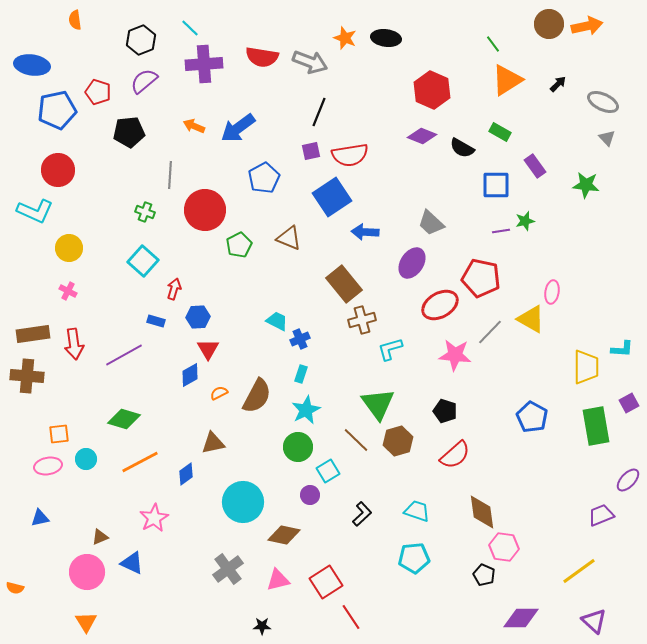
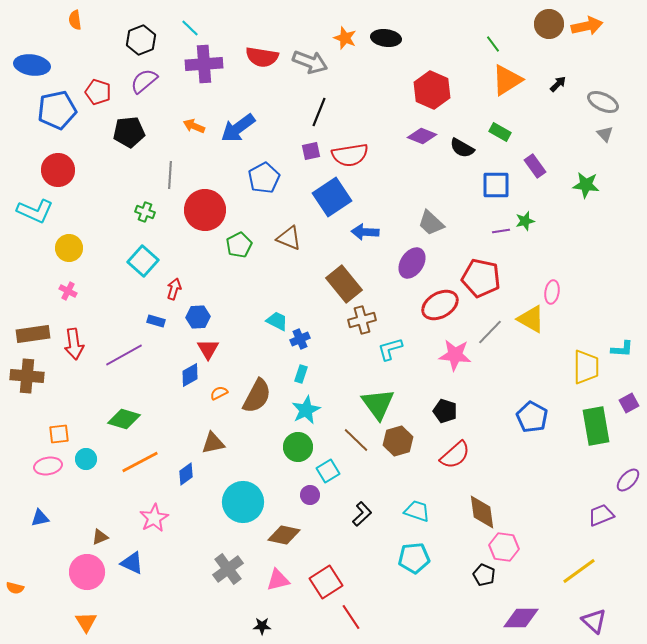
gray triangle at (607, 138): moved 2 px left, 4 px up
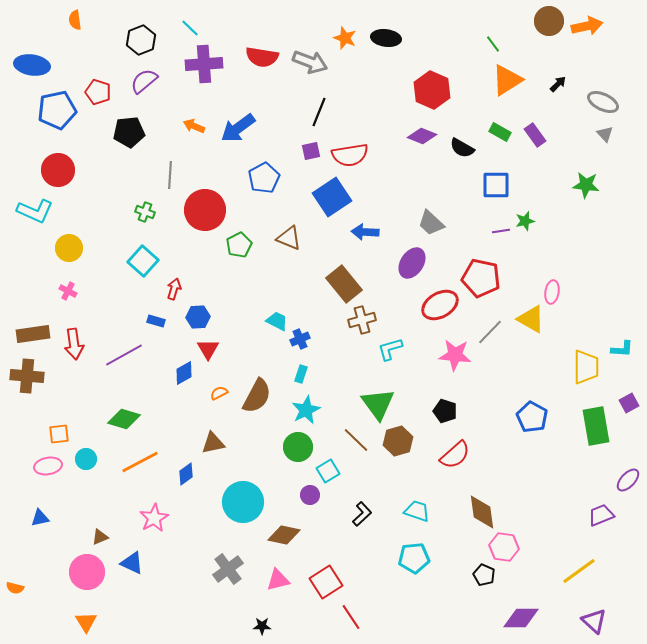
brown circle at (549, 24): moved 3 px up
purple rectangle at (535, 166): moved 31 px up
blue diamond at (190, 375): moved 6 px left, 2 px up
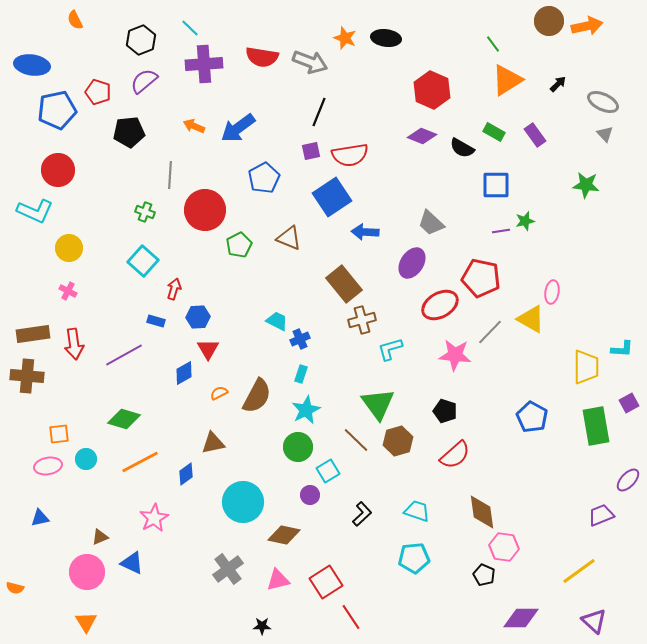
orange semicircle at (75, 20): rotated 18 degrees counterclockwise
green rectangle at (500, 132): moved 6 px left
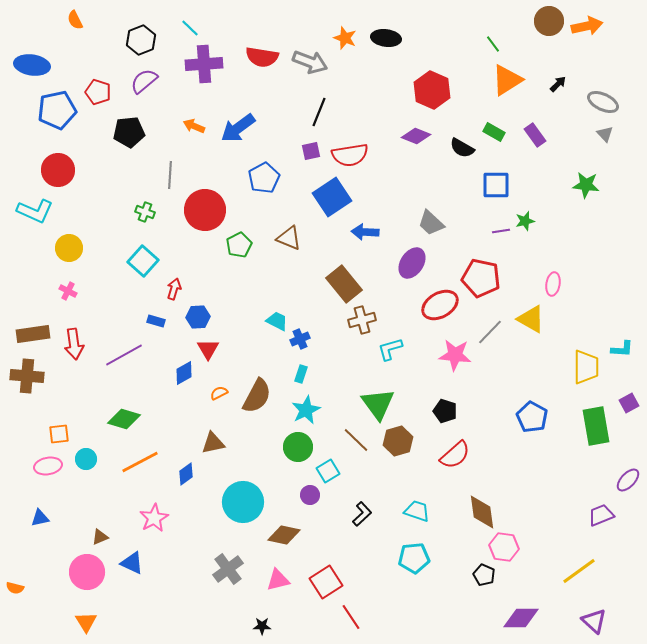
purple diamond at (422, 136): moved 6 px left
pink ellipse at (552, 292): moved 1 px right, 8 px up
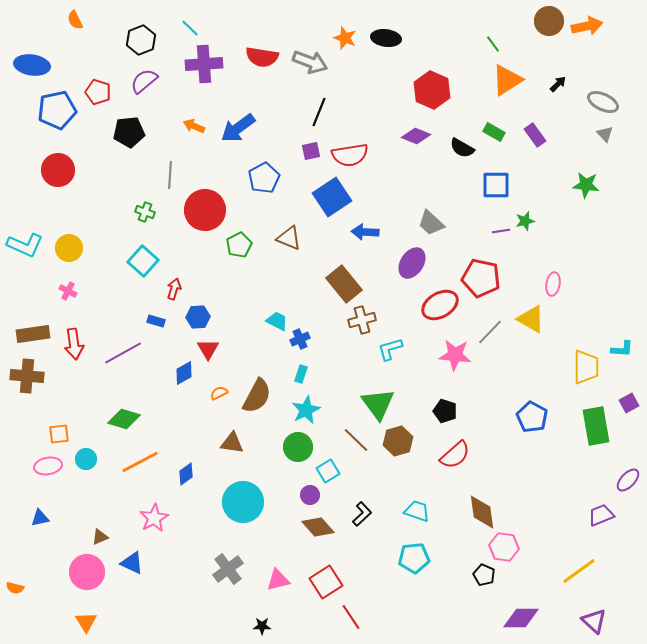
cyan L-shape at (35, 211): moved 10 px left, 34 px down
purple line at (124, 355): moved 1 px left, 2 px up
brown triangle at (213, 443): moved 19 px right; rotated 20 degrees clockwise
brown diamond at (284, 535): moved 34 px right, 8 px up; rotated 36 degrees clockwise
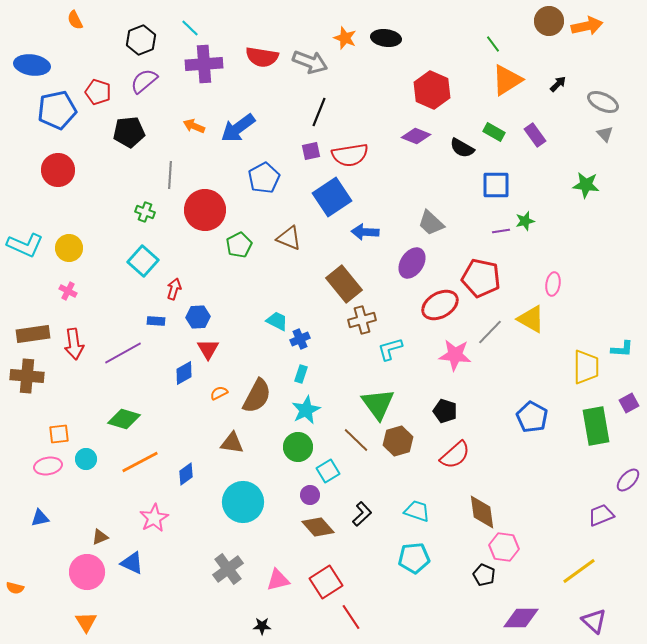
blue rectangle at (156, 321): rotated 12 degrees counterclockwise
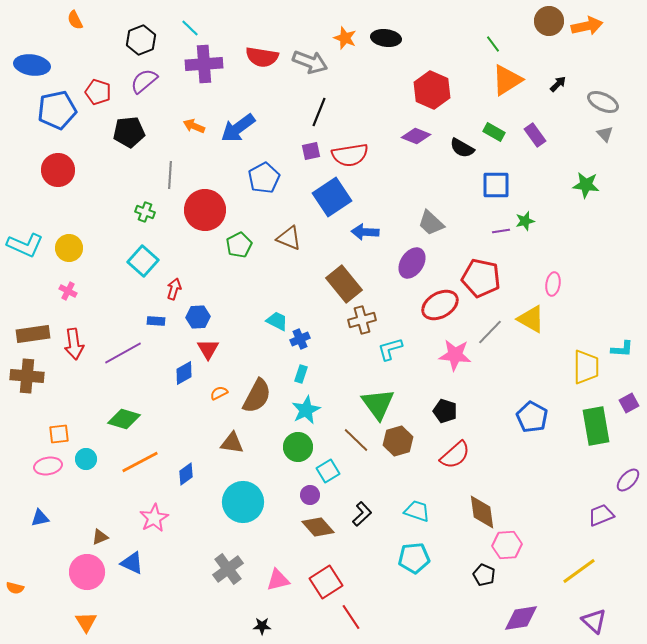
pink hexagon at (504, 547): moved 3 px right, 2 px up; rotated 12 degrees counterclockwise
purple diamond at (521, 618): rotated 9 degrees counterclockwise
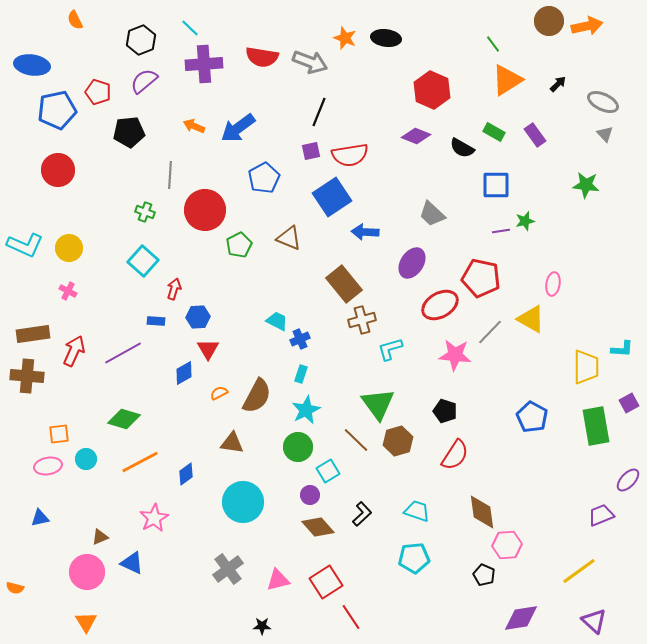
gray trapezoid at (431, 223): moved 1 px right, 9 px up
red arrow at (74, 344): moved 7 px down; rotated 148 degrees counterclockwise
red semicircle at (455, 455): rotated 16 degrees counterclockwise
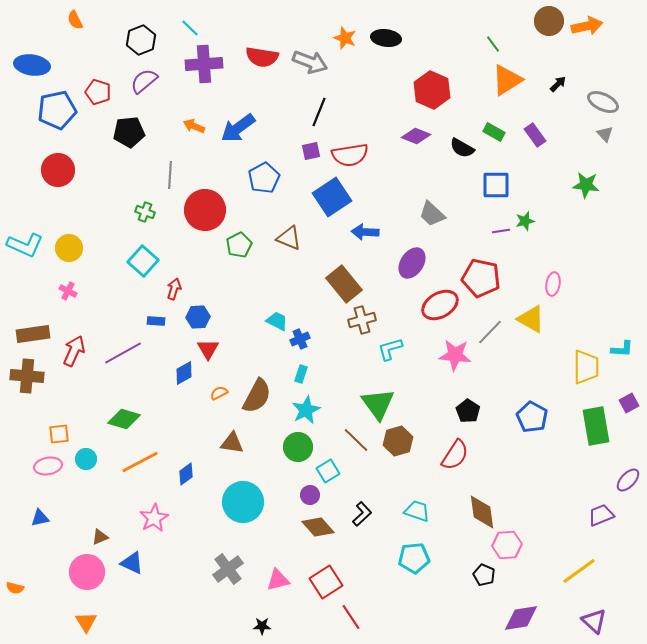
black pentagon at (445, 411): moved 23 px right; rotated 15 degrees clockwise
